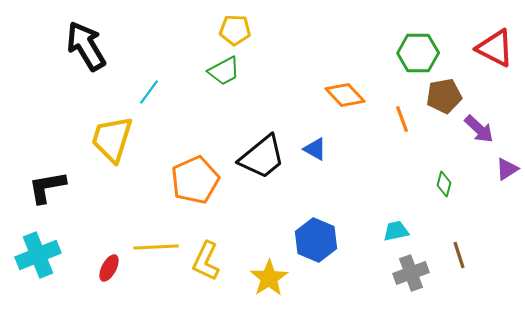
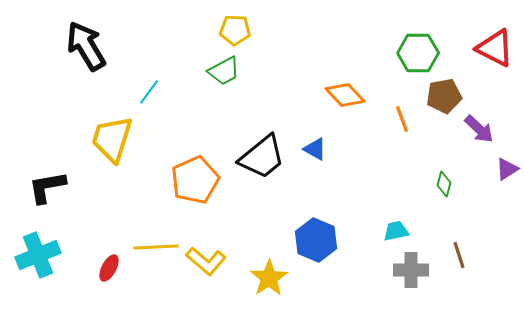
yellow L-shape: rotated 75 degrees counterclockwise
gray cross: moved 3 px up; rotated 20 degrees clockwise
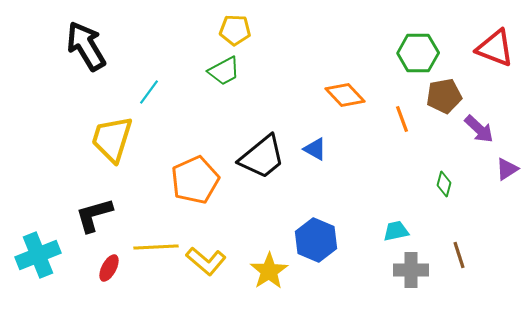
red triangle: rotated 6 degrees counterclockwise
black L-shape: moved 47 px right, 28 px down; rotated 6 degrees counterclockwise
yellow star: moved 7 px up
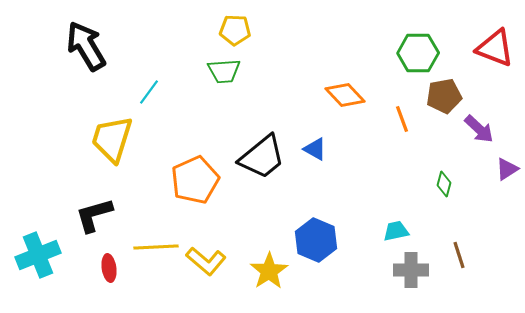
green trapezoid: rotated 24 degrees clockwise
red ellipse: rotated 36 degrees counterclockwise
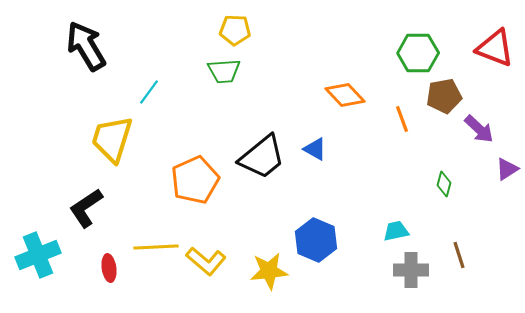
black L-shape: moved 8 px left, 7 px up; rotated 18 degrees counterclockwise
yellow star: rotated 27 degrees clockwise
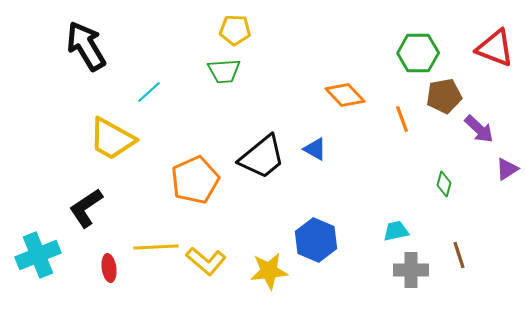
cyan line: rotated 12 degrees clockwise
yellow trapezoid: rotated 78 degrees counterclockwise
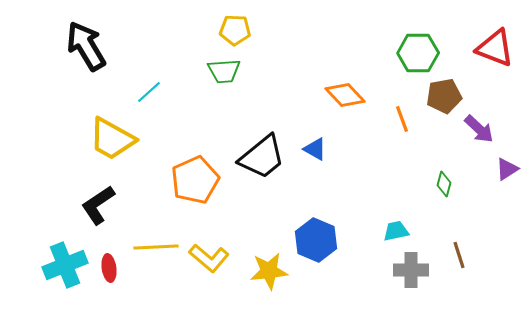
black L-shape: moved 12 px right, 3 px up
cyan cross: moved 27 px right, 10 px down
yellow L-shape: moved 3 px right, 3 px up
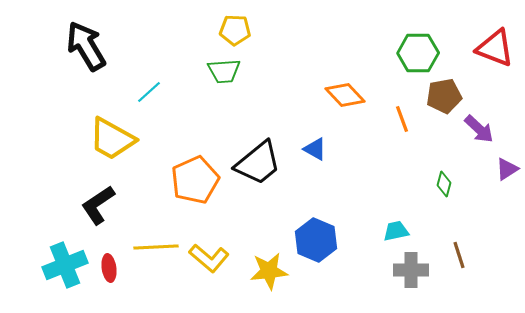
black trapezoid: moved 4 px left, 6 px down
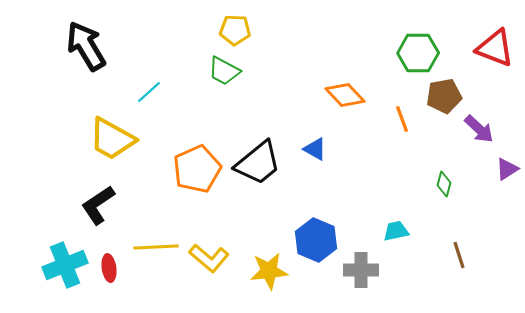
green trapezoid: rotated 32 degrees clockwise
orange pentagon: moved 2 px right, 11 px up
gray cross: moved 50 px left
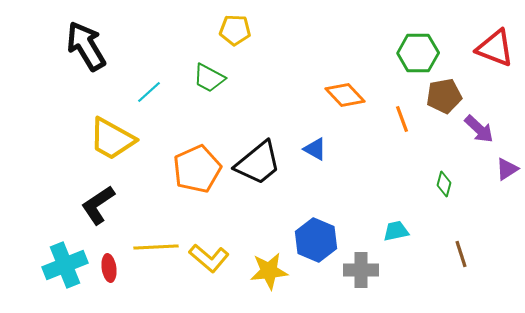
green trapezoid: moved 15 px left, 7 px down
brown line: moved 2 px right, 1 px up
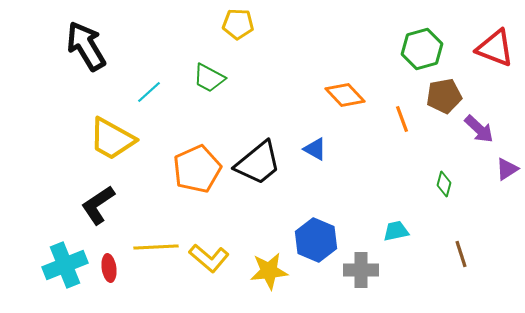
yellow pentagon: moved 3 px right, 6 px up
green hexagon: moved 4 px right, 4 px up; rotated 15 degrees counterclockwise
